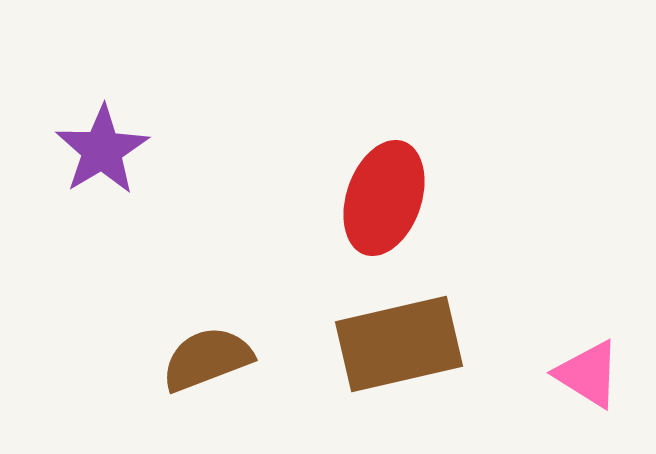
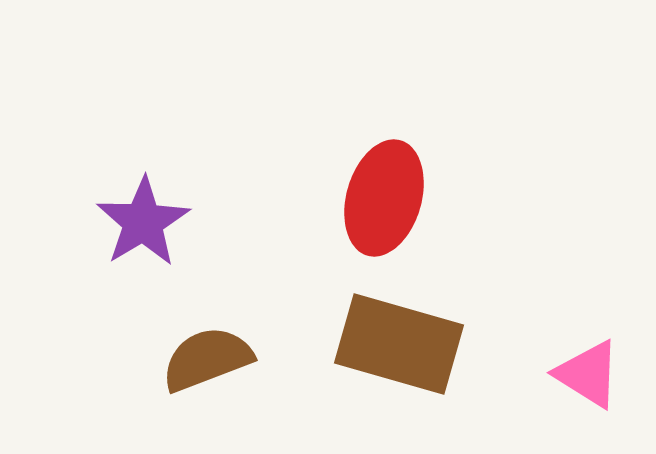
purple star: moved 41 px right, 72 px down
red ellipse: rotated 3 degrees counterclockwise
brown rectangle: rotated 29 degrees clockwise
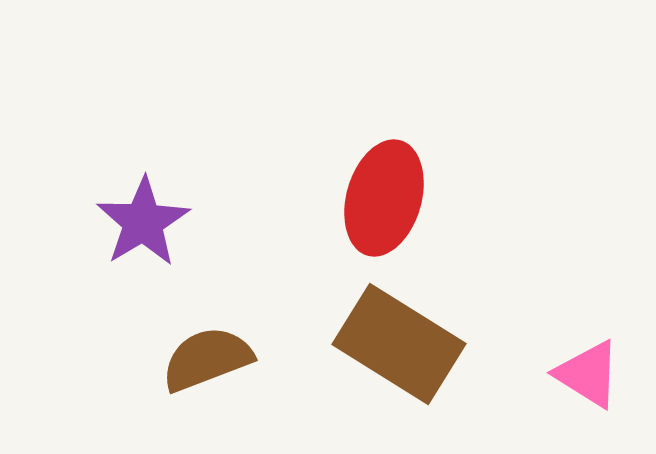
brown rectangle: rotated 16 degrees clockwise
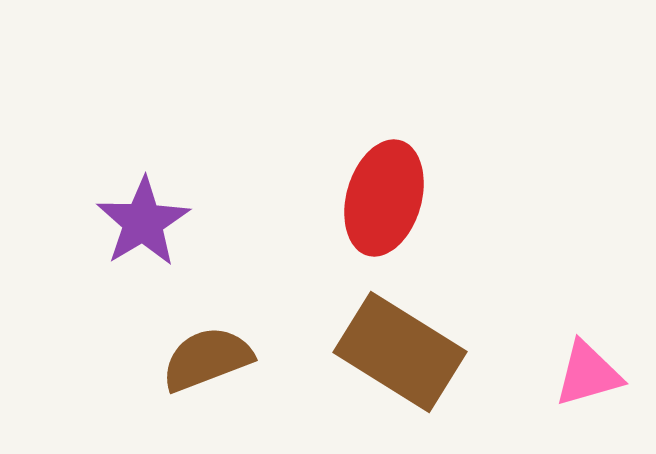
brown rectangle: moved 1 px right, 8 px down
pink triangle: rotated 48 degrees counterclockwise
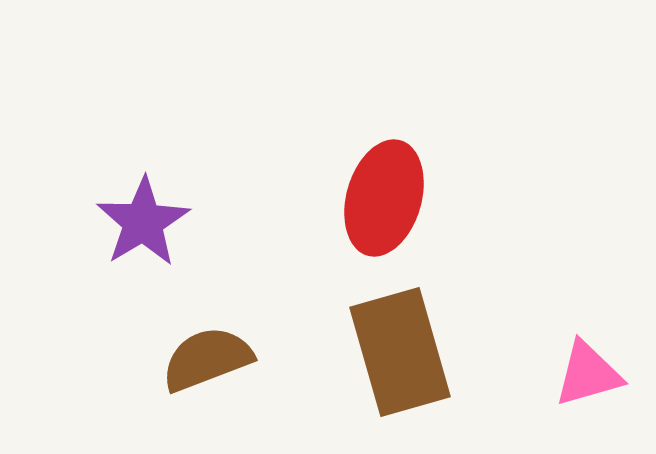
brown rectangle: rotated 42 degrees clockwise
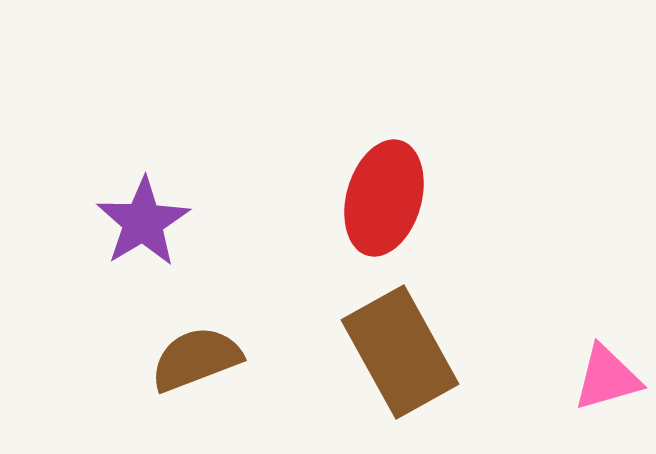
brown rectangle: rotated 13 degrees counterclockwise
brown semicircle: moved 11 px left
pink triangle: moved 19 px right, 4 px down
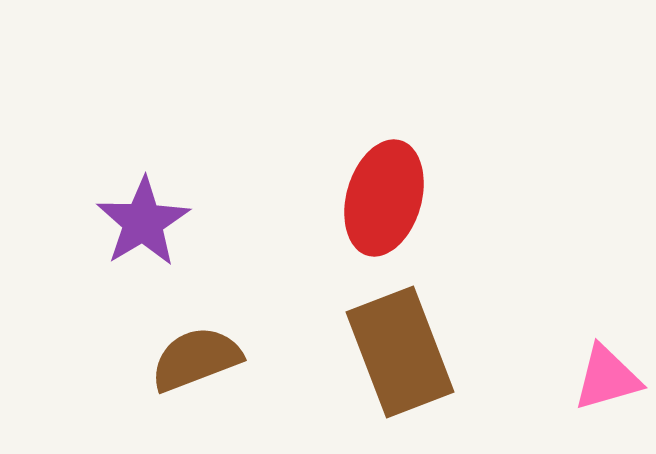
brown rectangle: rotated 8 degrees clockwise
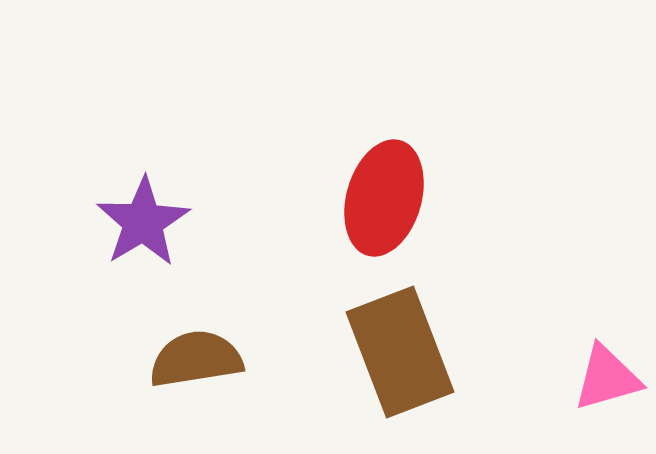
brown semicircle: rotated 12 degrees clockwise
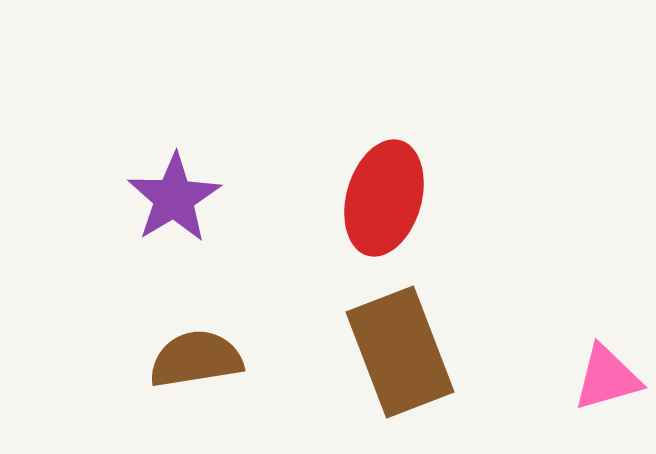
purple star: moved 31 px right, 24 px up
